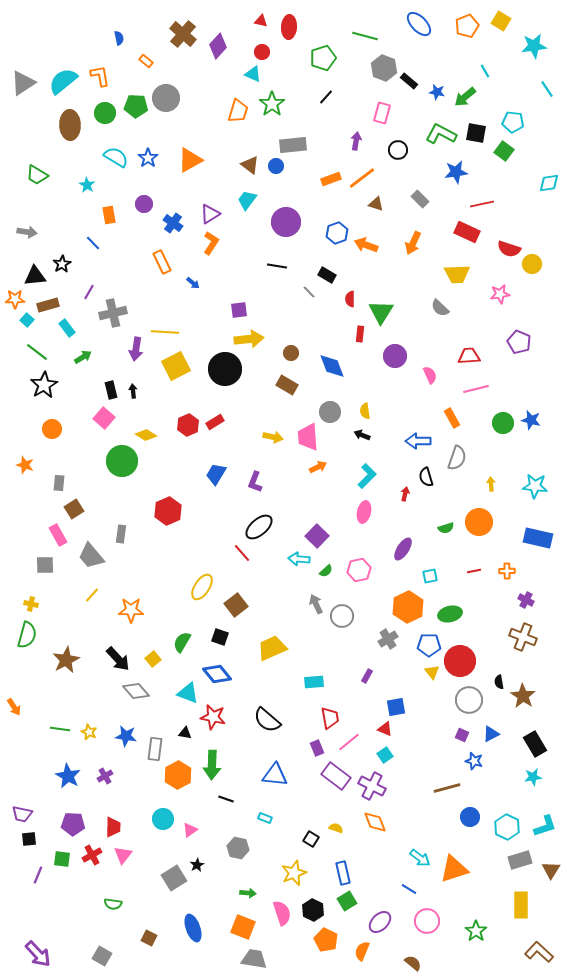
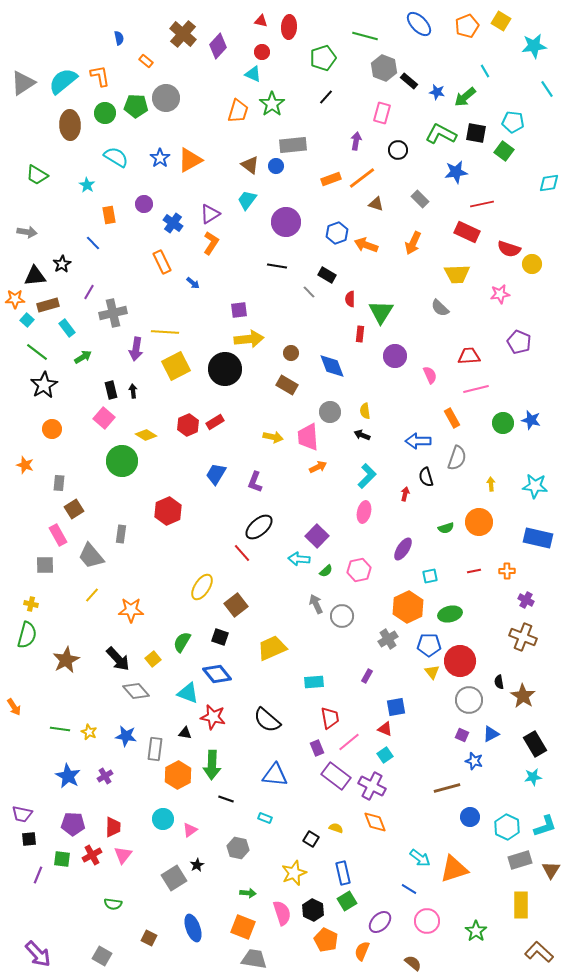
blue star at (148, 158): moved 12 px right
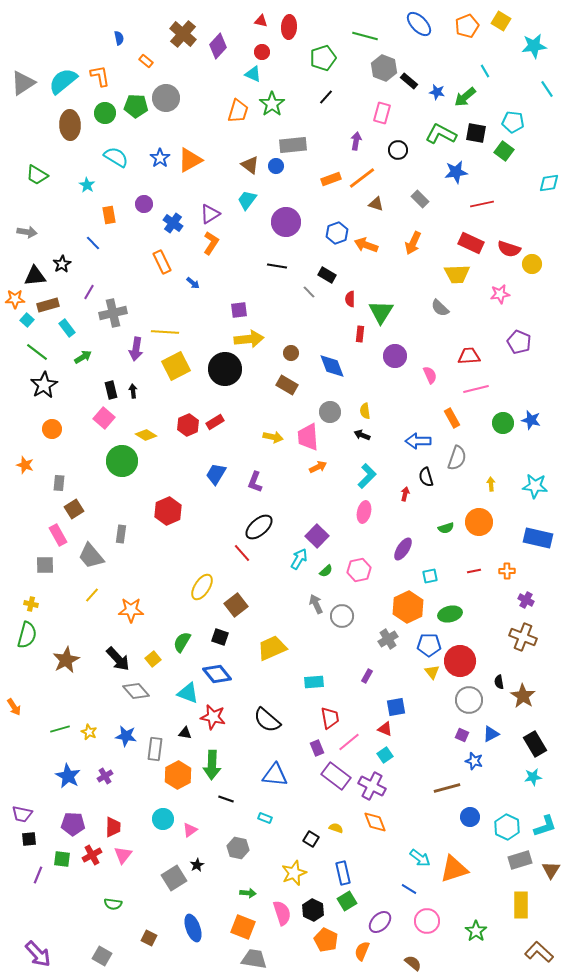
red rectangle at (467, 232): moved 4 px right, 11 px down
cyan arrow at (299, 559): rotated 115 degrees clockwise
green line at (60, 729): rotated 24 degrees counterclockwise
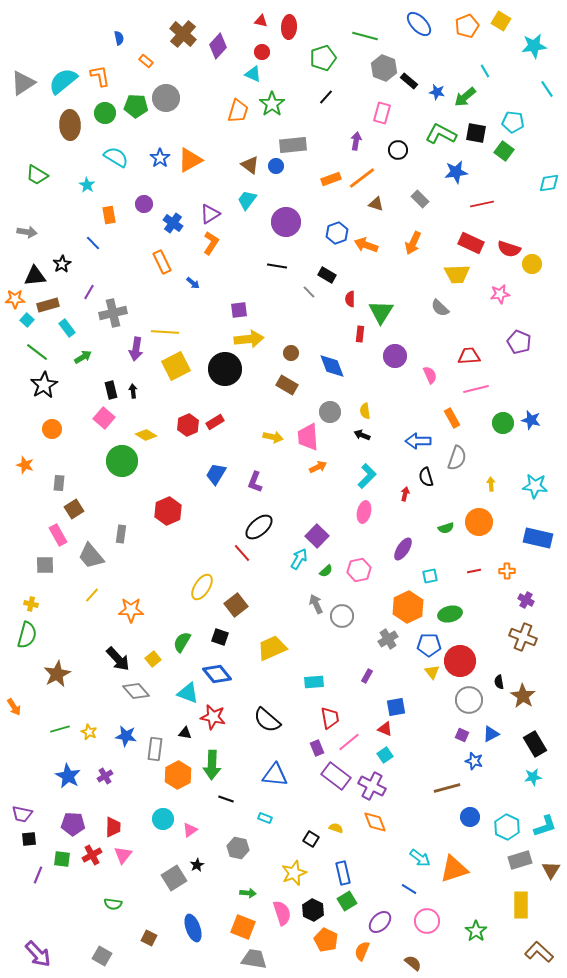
brown star at (66, 660): moved 9 px left, 14 px down
